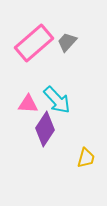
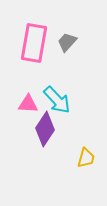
pink rectangle: rotated 39 degrees counterclockwise
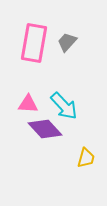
cyan arrow: moved 7 px right, 6 px down
purple diamond: rotated 76 degrees counterclockwise
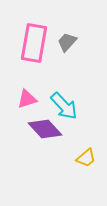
pink triangle: moved 1 px left, 5 px up; rotated 20 degrees counterclockwise
yellow trapezoid: rotated 35 degrees clockwise
